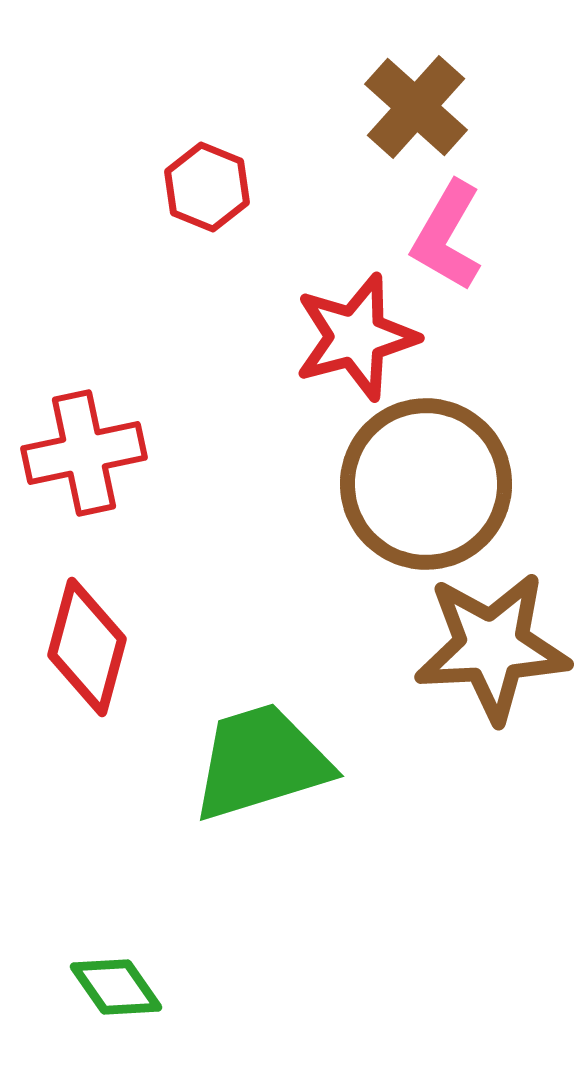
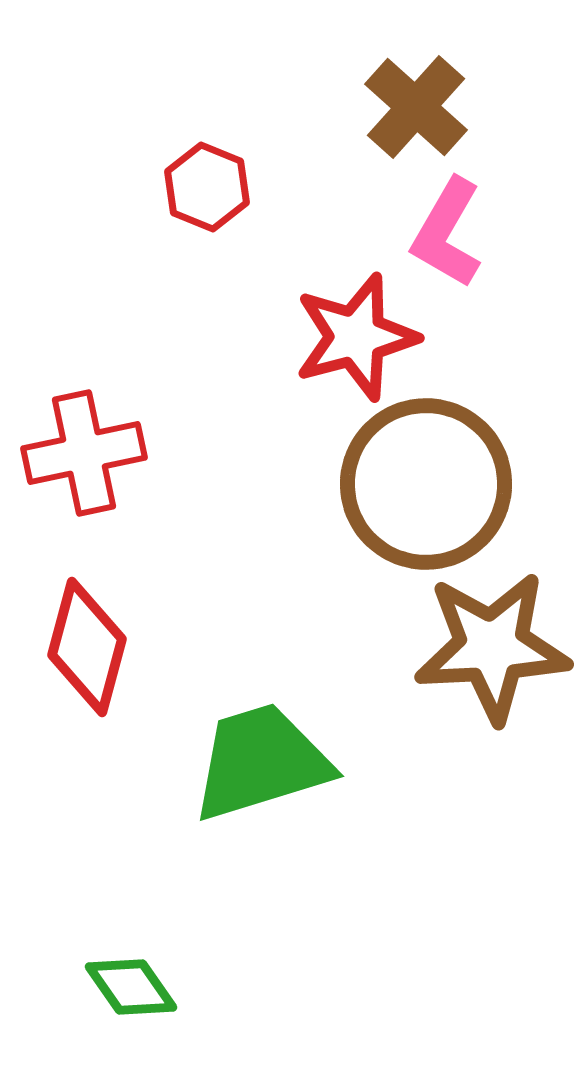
pink L-shape: moved 3 px up
green diamond: moved 15 px right
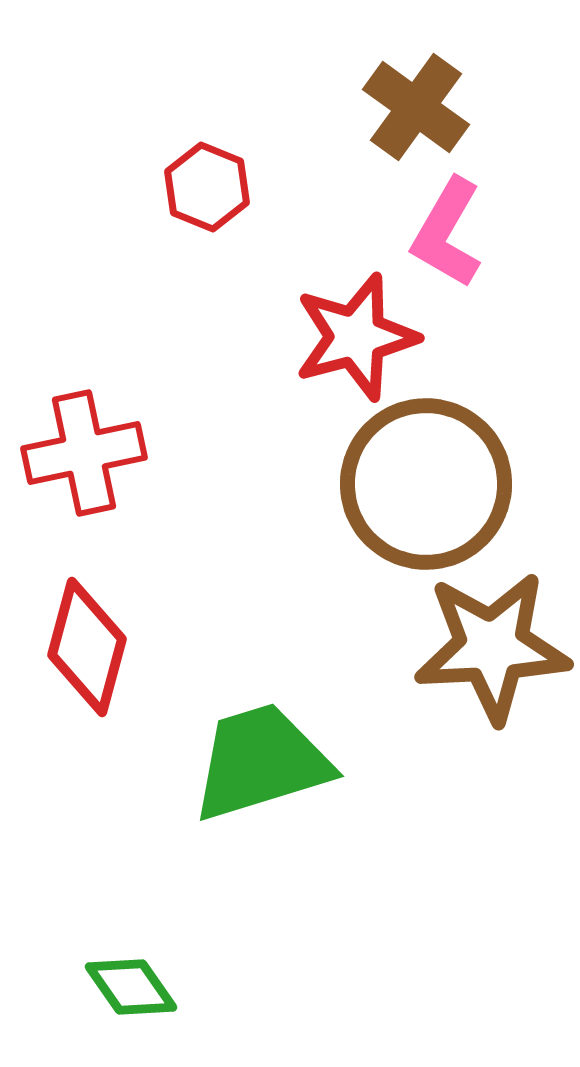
brown cross: rotated 6 degrees counterclockwise
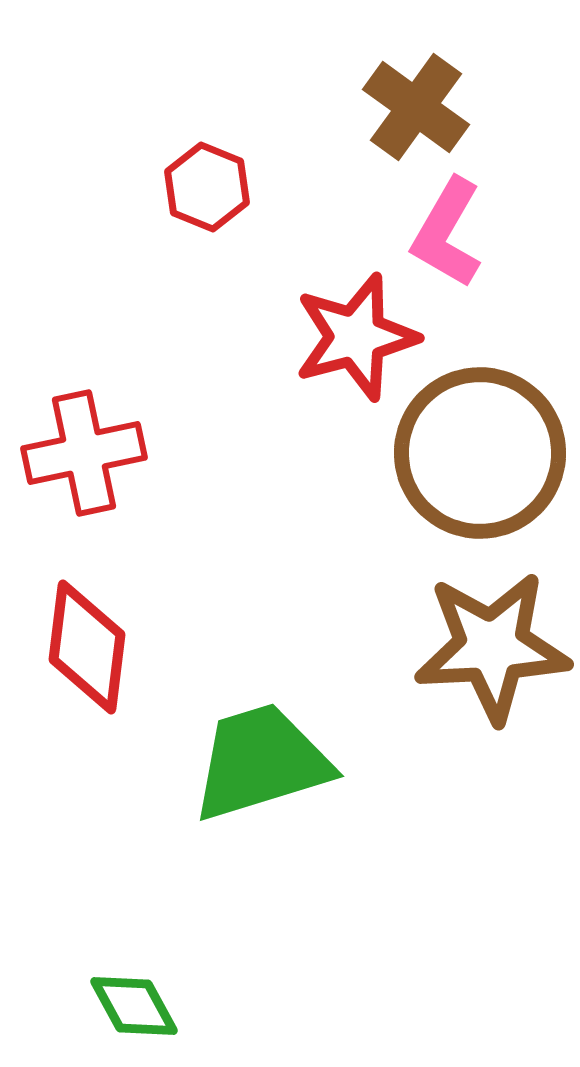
brown circle: moved 54 px right, 31 px up
red diamond: rotated 8 degrees counterclockwise
green diamond: moved 3 px right, 19 px down; rotated 6 degrees clockwise
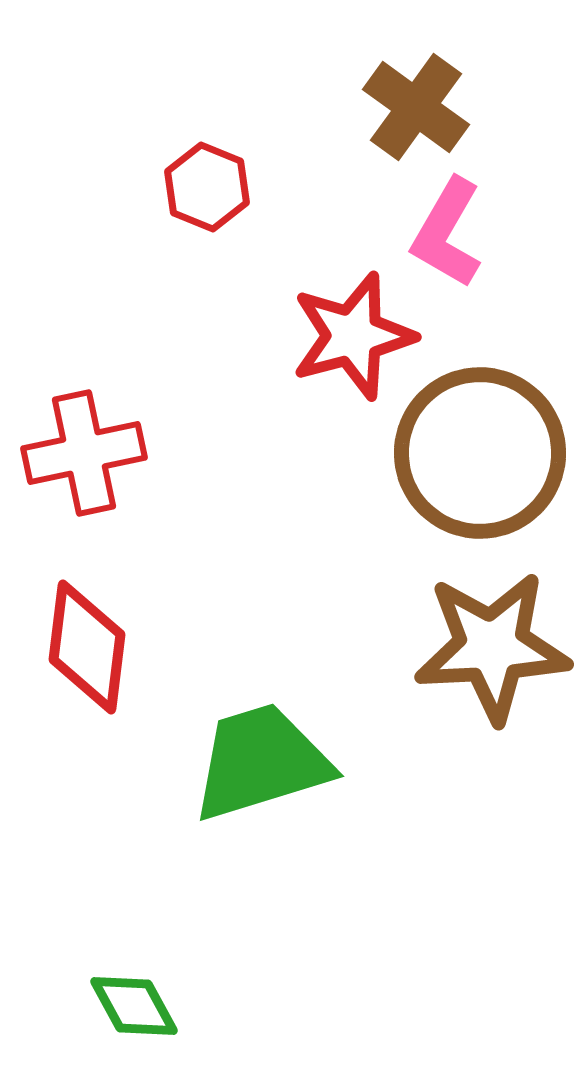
red star: moved 3 px left, 1 px up
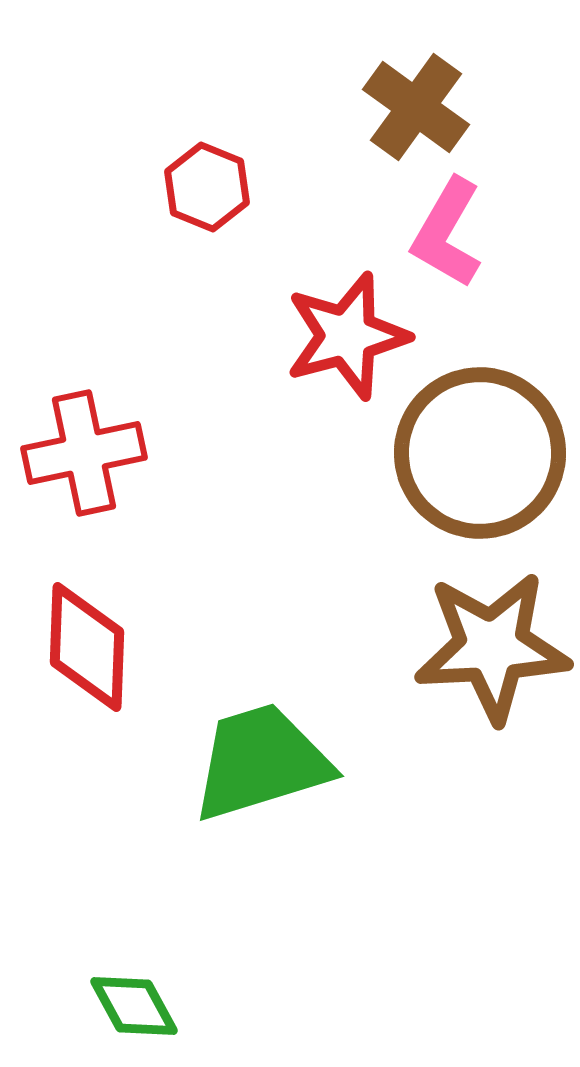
red star: moved 6 px left
red diamond: rotated 5 degrees counterclockwise
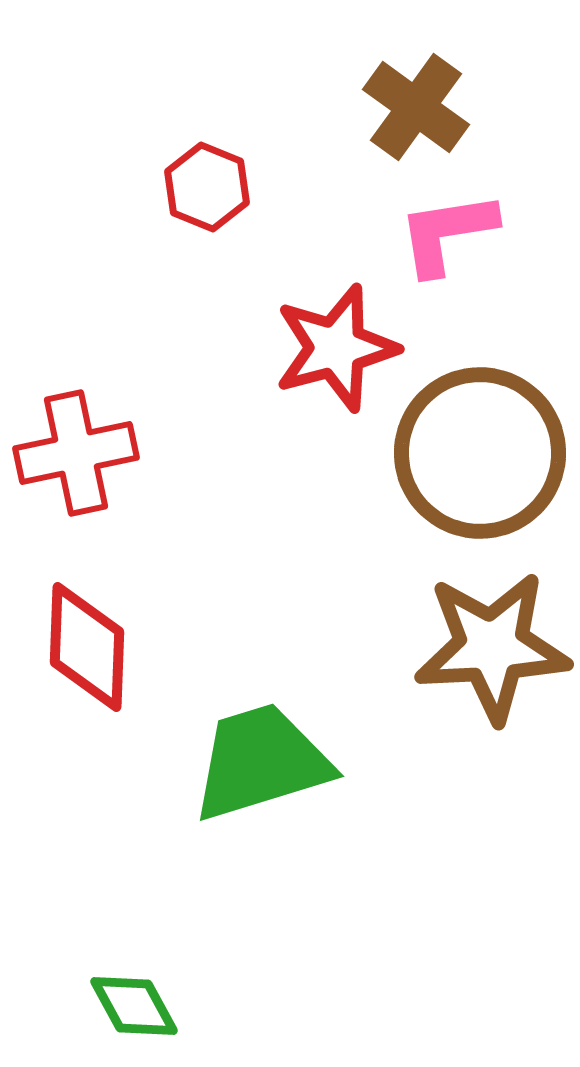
pink L-shape: rotated 51 degrees clockwise
red star: moved 11 px left, 12 px down
red cross: moved 8 px left
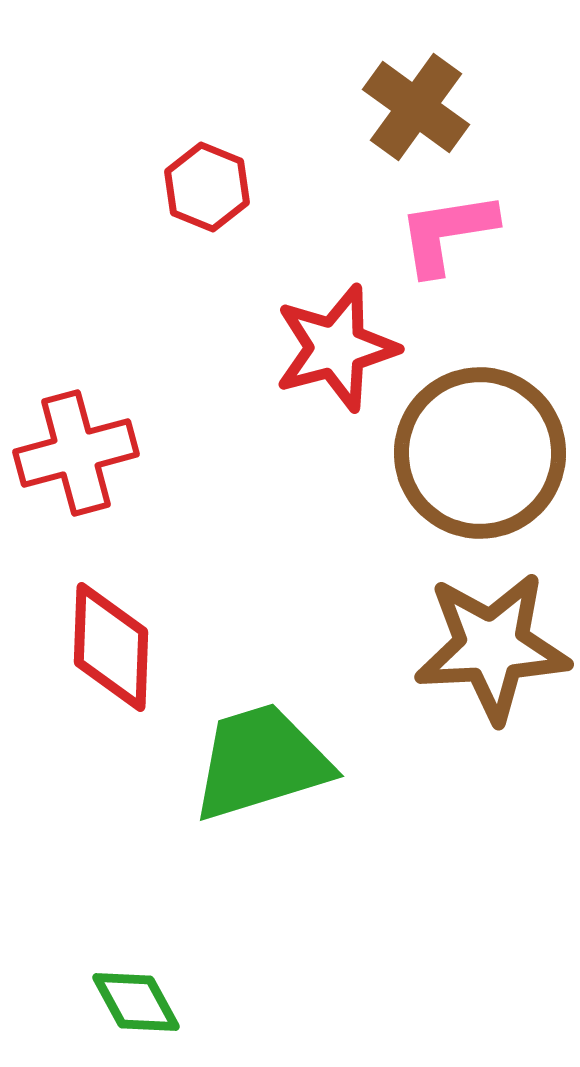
red cross: rotated 3 degrees counterclockwise
red diamond: moved 24 px right
green diamond: moved 2 px right, 4 px up
